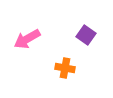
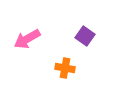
purple square: moved 1 px left, 1 px down
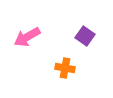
pink arrow: moved 2 px up
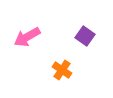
orange cross: moved 3 px left, 2 px down; rotated 24 degrees clockwise
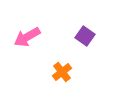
orange cross: moved 2 px down; rotated 18 degrees clockwise
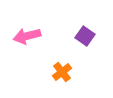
pink arrow: moved 1 px up; rotated 16 degrees clockwise
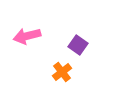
purple square: moved 7 px left, 9 px down
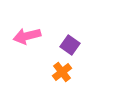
purple square: moved 8 px left
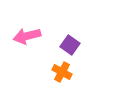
orange cross: rotated 24 degrees counterclockwise
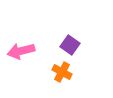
pink arrow: moved 6 px left, 15 px down
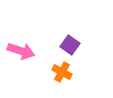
pink arrow: rotated 148 degrees counterclockwise
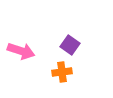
orange cross: rotated 36 degrees counterclockwise
